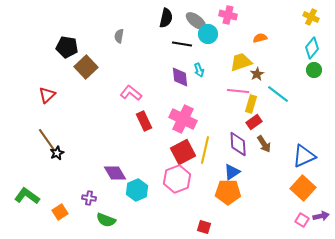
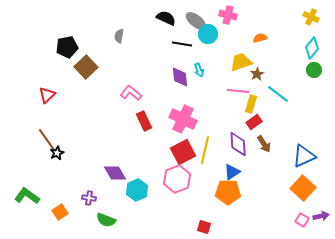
black semicircle at (166, 18): rotated 78 degrees counterclockwise
black pentagon at (67, 47): rotated 20 degrees counterclockwise
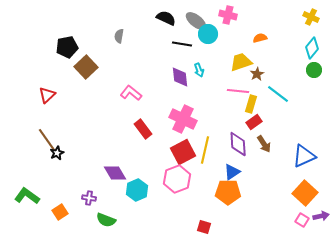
red rectangle at (144, 121): moved 1 px left, 8 px down; rotated 12 degrees counterclockwise
orange square at (303, 188): moved 2 px right, 5 px down
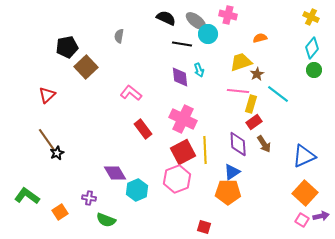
yellow line at (205, 150): rotated 16 degrees counterclockwise
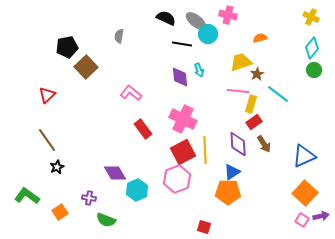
black star at (57, 153): moved 14 px down
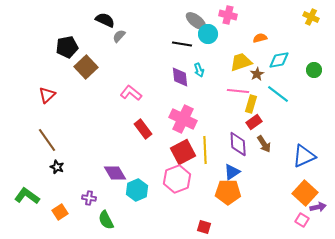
black semicircle at (166, 18): moved 61 px left, 2 px down
gray semicircle at (119, 36): rotated 32 degrees clockwise
cyan diamond at (312, 48): moved 33 px left, 12 px down; rotated 40 degrees clockwise
black star at (57, 167): rotated 24 degrees counterclockwise
purple arrow at (321, 216): moved 3 px left, 9 px up
green semicircle at (106, 220): rotated 42 degrees clockwise
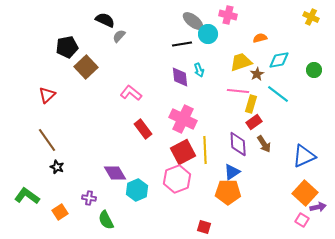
gray ellipse at (196, 21): moved 3 px left
black line at (182, 44): rotated 18 degrees counterclockwise
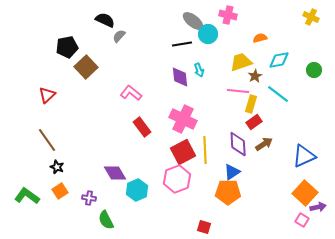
brown star at (257, 74): moved 2 px left, 2 px down
red rectangle at (143, 129): moved 1 px left, 2 px up
brown arrow at (264, 144): rotated 90 degrees counterclockwise
orange square at (60, 212): moved 21 px up
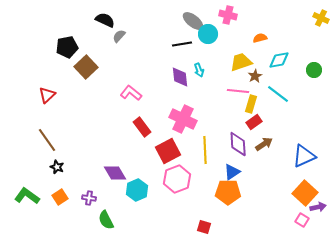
yellow cross at (311, 17): moved 10 px right, 1 px down
red square at (183, 152): moved 15 px left, 1 px up
orange square at (60, 191): moved 6 px down
